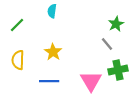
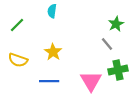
yellow semicircle: rotated 72 degrees counterclockwise
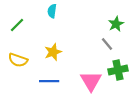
yellow star: rotated 18 degrees clockwise
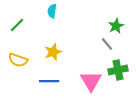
green star: moved 2 px down
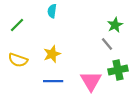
green star: moved 1 px left, 1 px up
yellow star: moved 1 px left, 2 px down
blue line: moved 4 px right
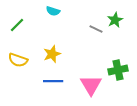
cyan semicircle: moved 1 px right; rotated 80 degrees counterclockwise
green star: moved 5 px up
gray line: moved 11 px left, 15 px up; rotated 24 degrees counterclockwise
pink triangle: moved 4 px down
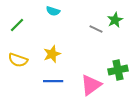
pink triangle: rotated 25 degrees clockwise
